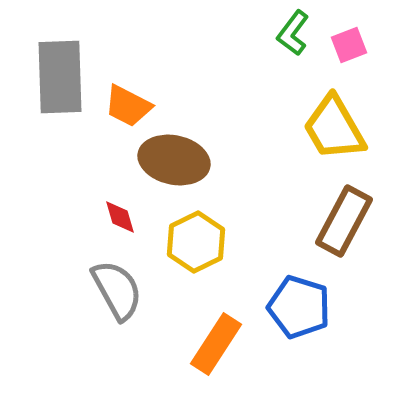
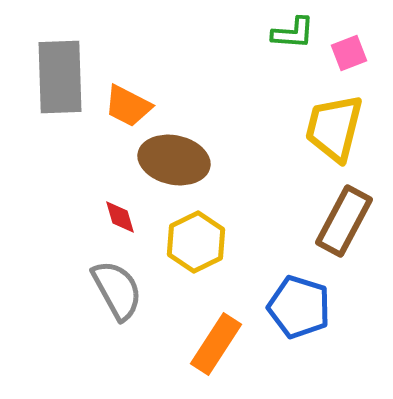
green L-shape: rotated 123 degrees counterclockwise
pink square: moved 8 px down
yellow trapezoid: rotated 44 degrees clockwise
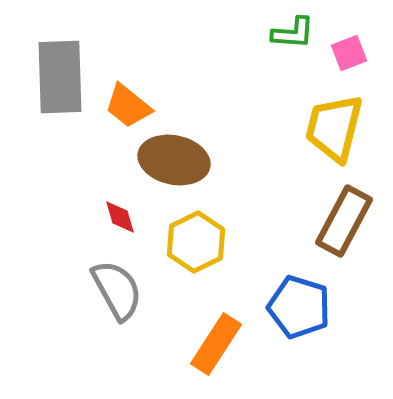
orange trapezoid: rotated 12 degrees clockwise
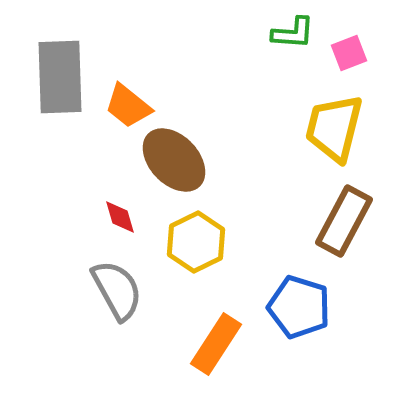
brown ellipse: rotated 34 degrees clockwise
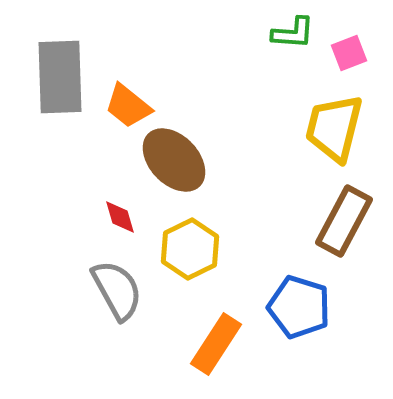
yellow hexagon: moved 6 px left, 7 px down
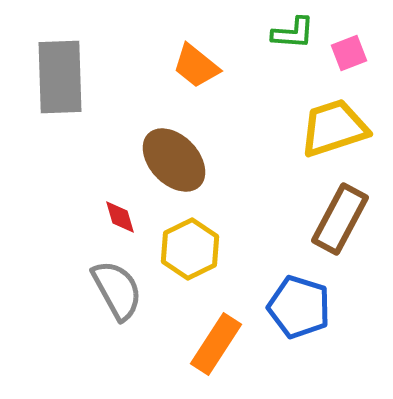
orange trapezoid: moved 68 px right, 40 px up
yellow trapezoid: rotated 58 degrees clockwise
brown rectangle: moved 4 px left, 2 px up
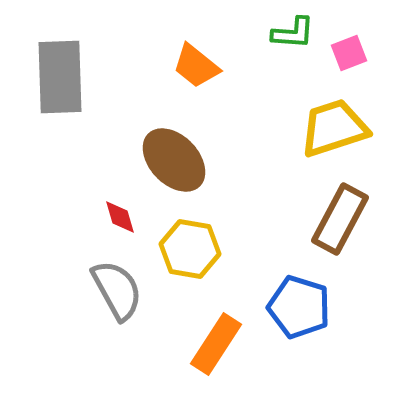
yellow hexagon: rotated 24 degrees counterclockwise
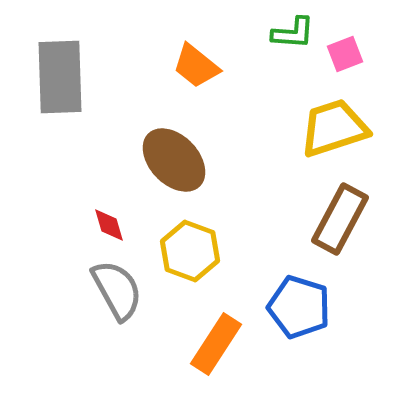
pink square: moved 4 px left, 1 px down
red diamond: moved 11 px left, 8 px down
yellow hexagon: moved 2 px down; rotated 10 degrees clockwise
